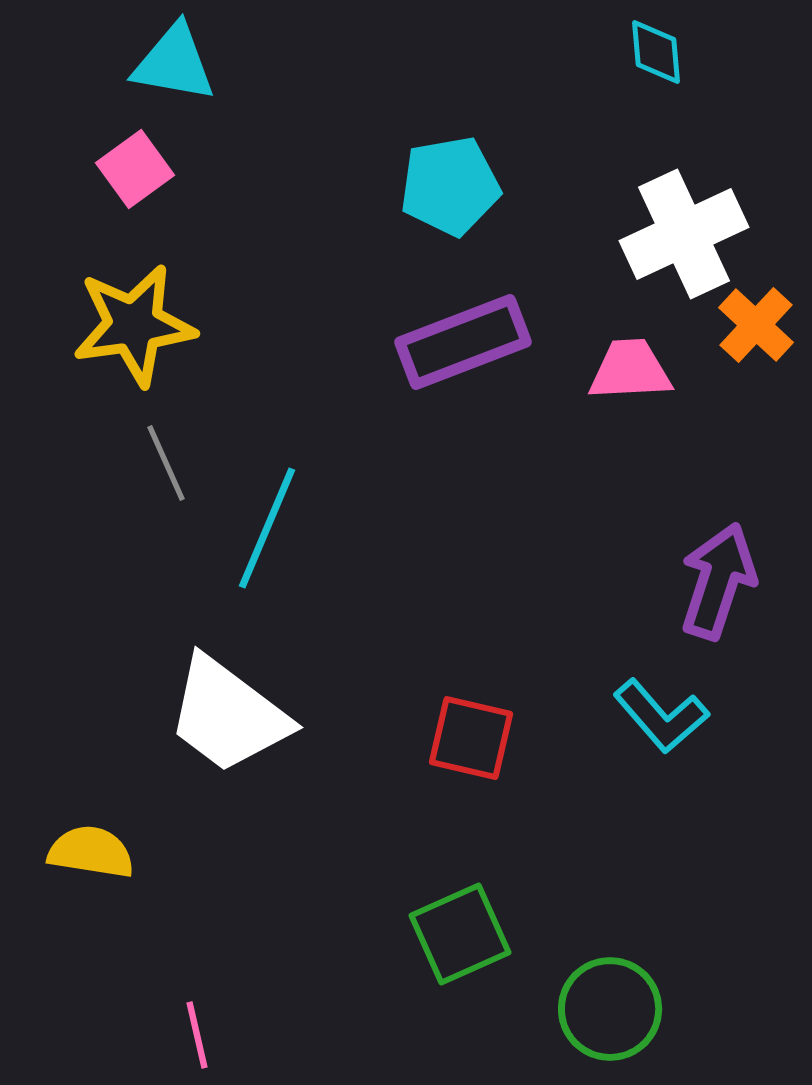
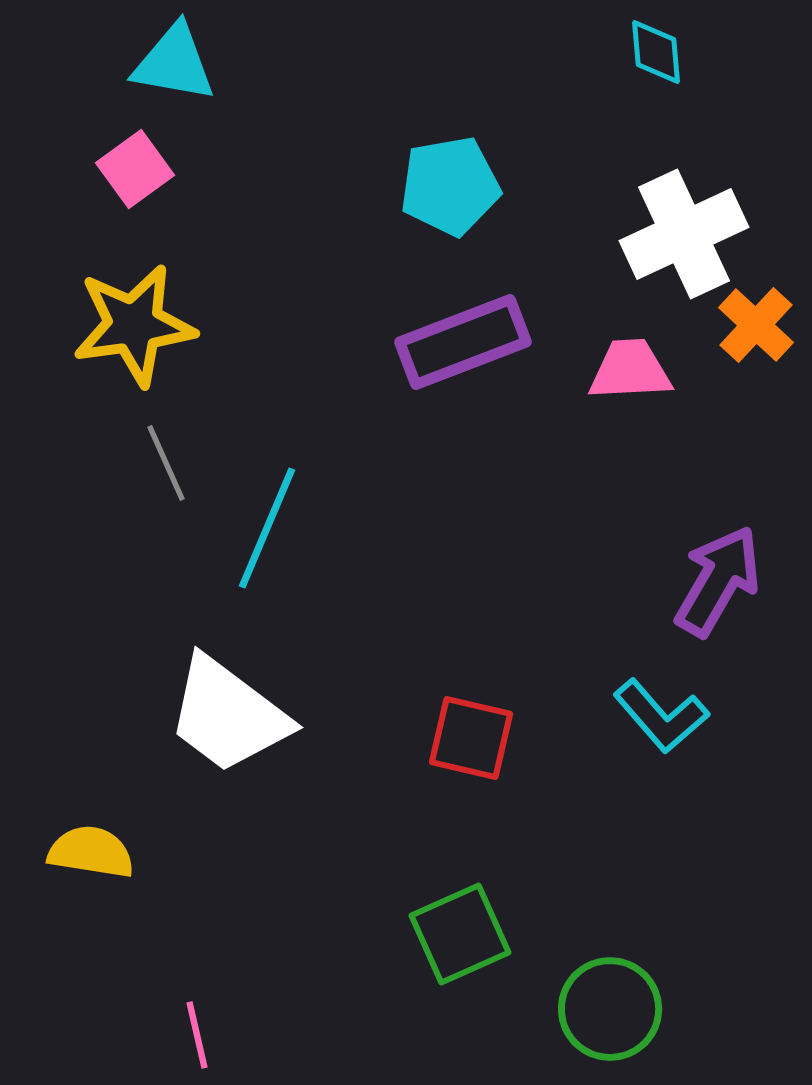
purple arrow: rotated 12 degrees clockwise
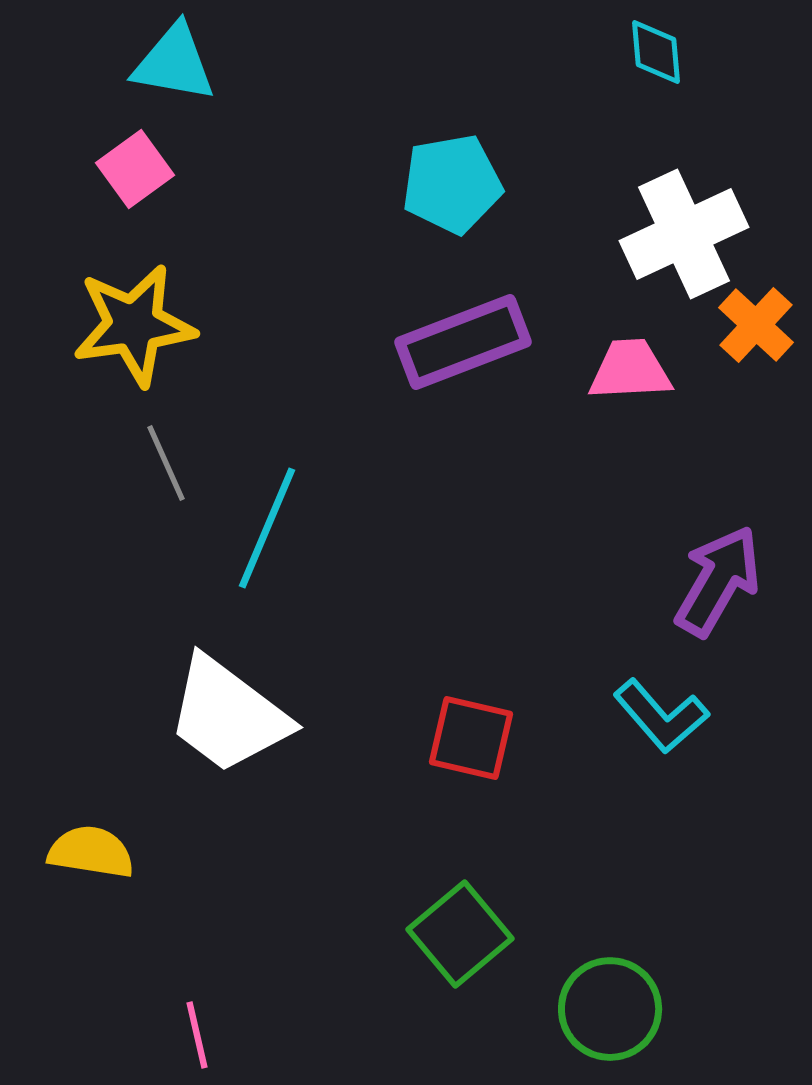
cyan pentagon: moved 2 px right, 2 px up
green square: rotated 16 degrees counterclockwise
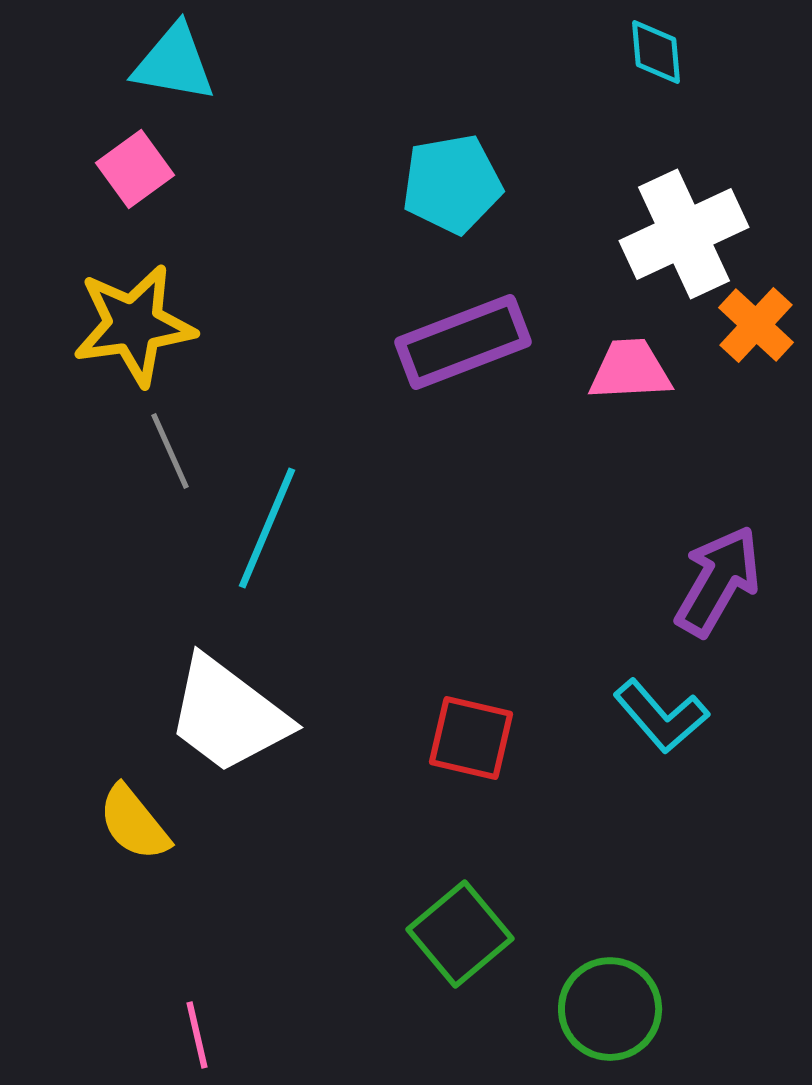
gray line: moved 4 px right, 12 px up
yellow semicircle: moved 43 px right, 29 px up; rotated 138 degrees counterclockwise
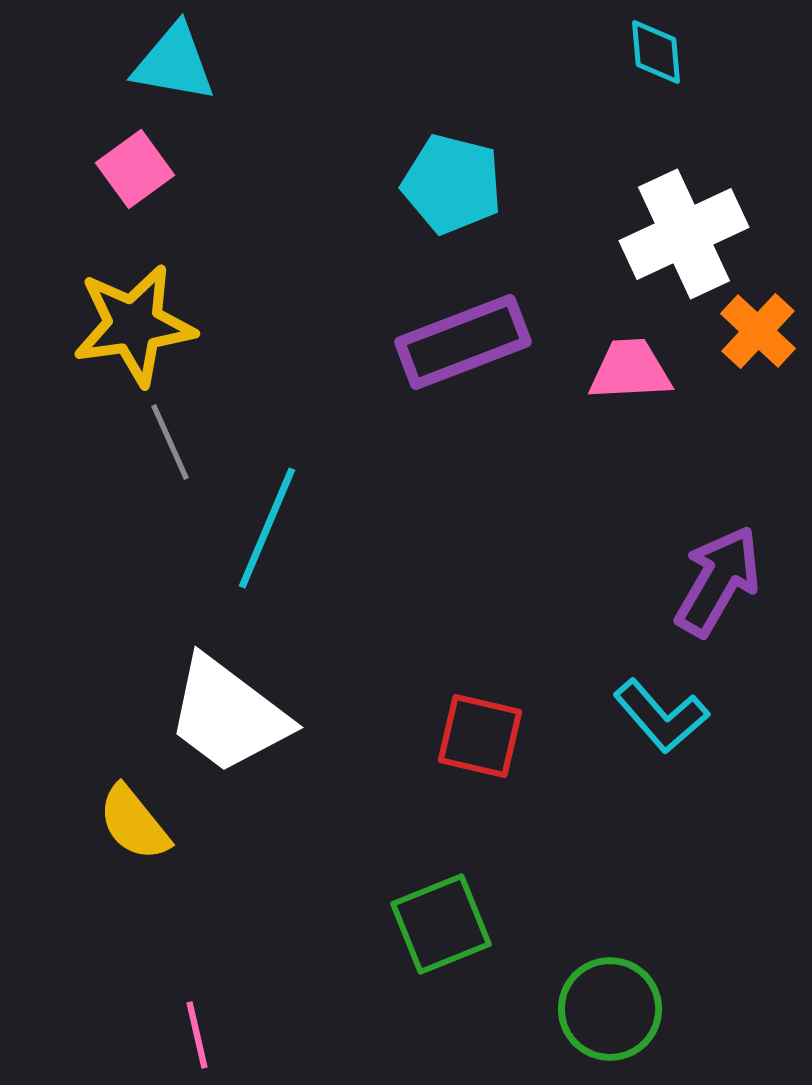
cyan pentagon: rotated 24 degrees clockwise
orange cross: moved 2 px right, 6 px down
gray line: moved 9 px up
red square: moved 9 px right, 2 px up
green square: moved 19 px left, 10 px up; rotated 18 degrees clockwise
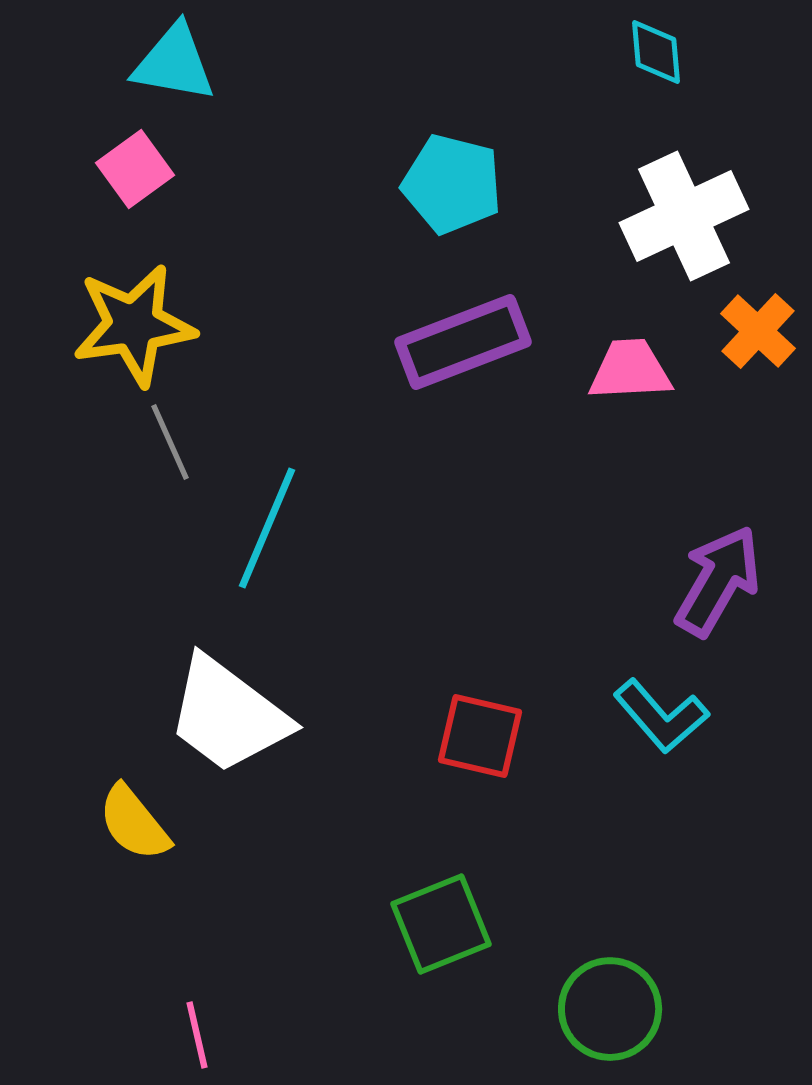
white cross: moved 18 px up
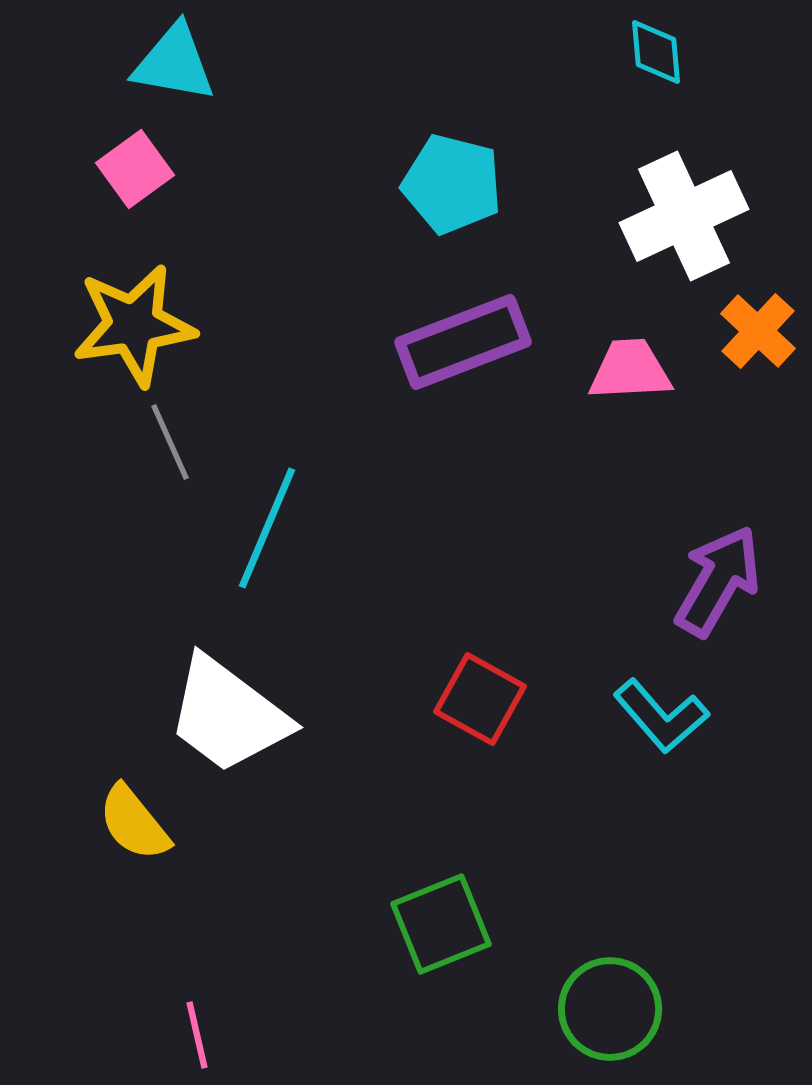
red square: moved 37 px up; rotated 16 degrees clockwise
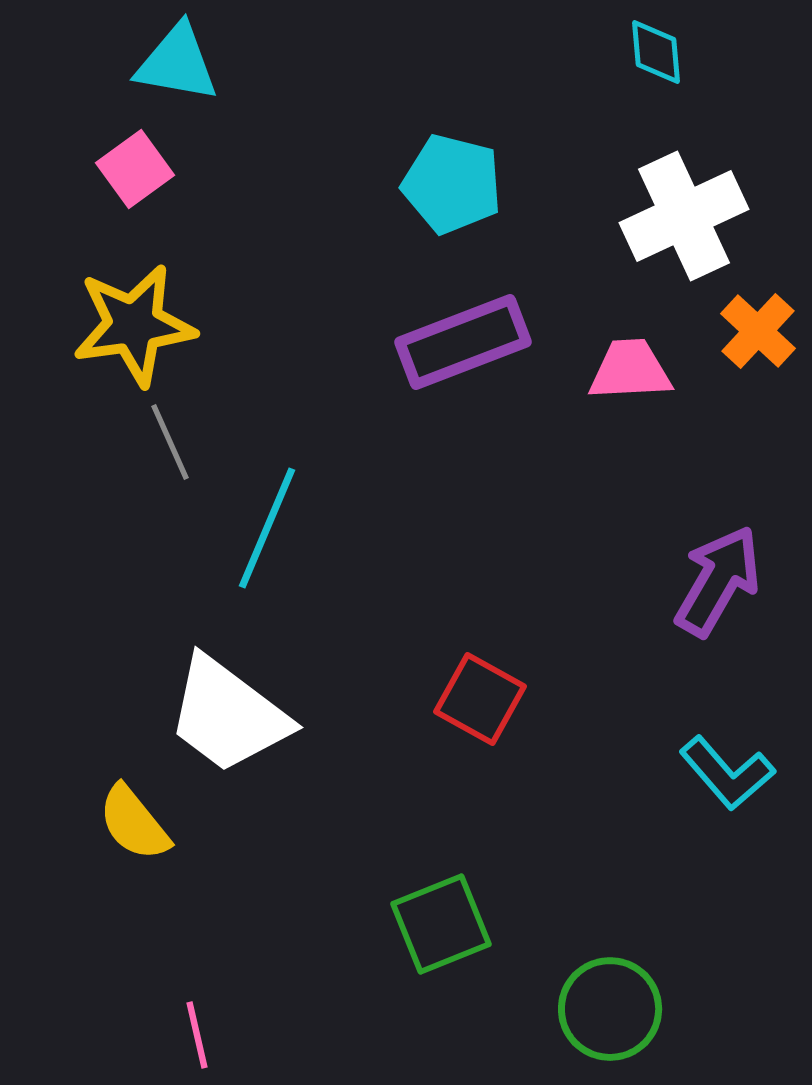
cyan triangle: moved 3 px right
cyan L-shape: moved 66 px right, 57 px down
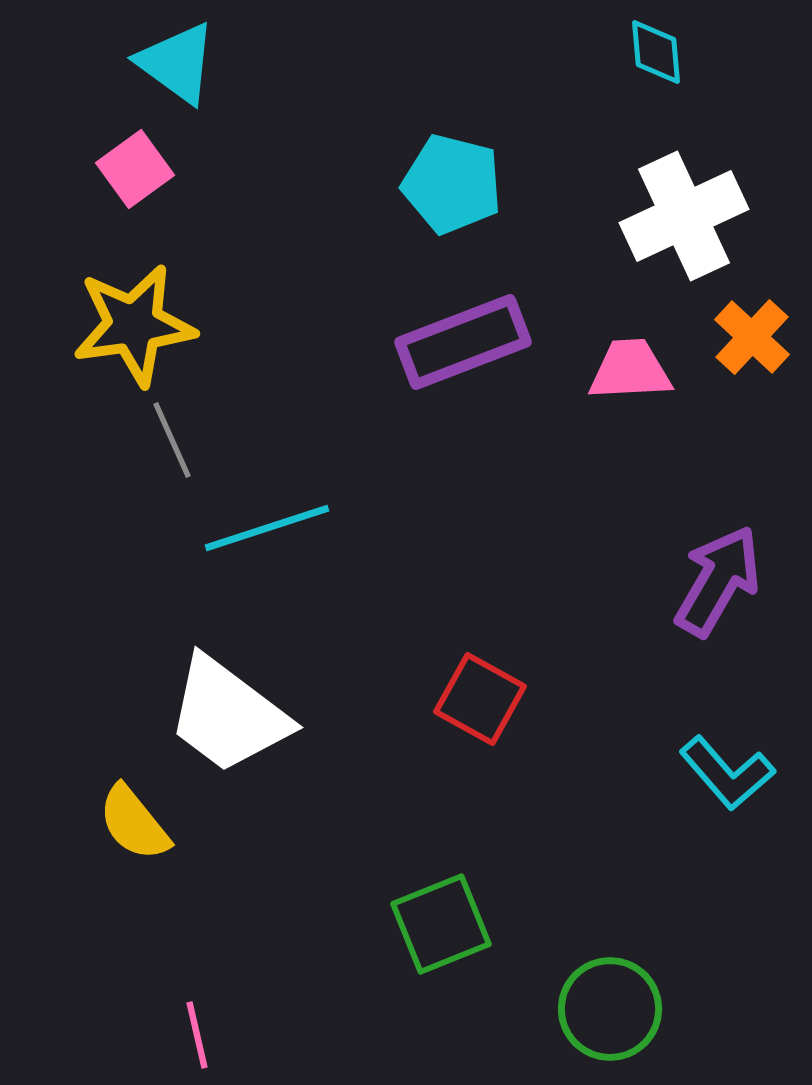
cyan triangle: rotated 26 degrees clockwise
orange cross: moved 6 px left, 6 px down
gray line: moved 2 px right, 2 px up
cyan line: rotated 49 degrees clockwise
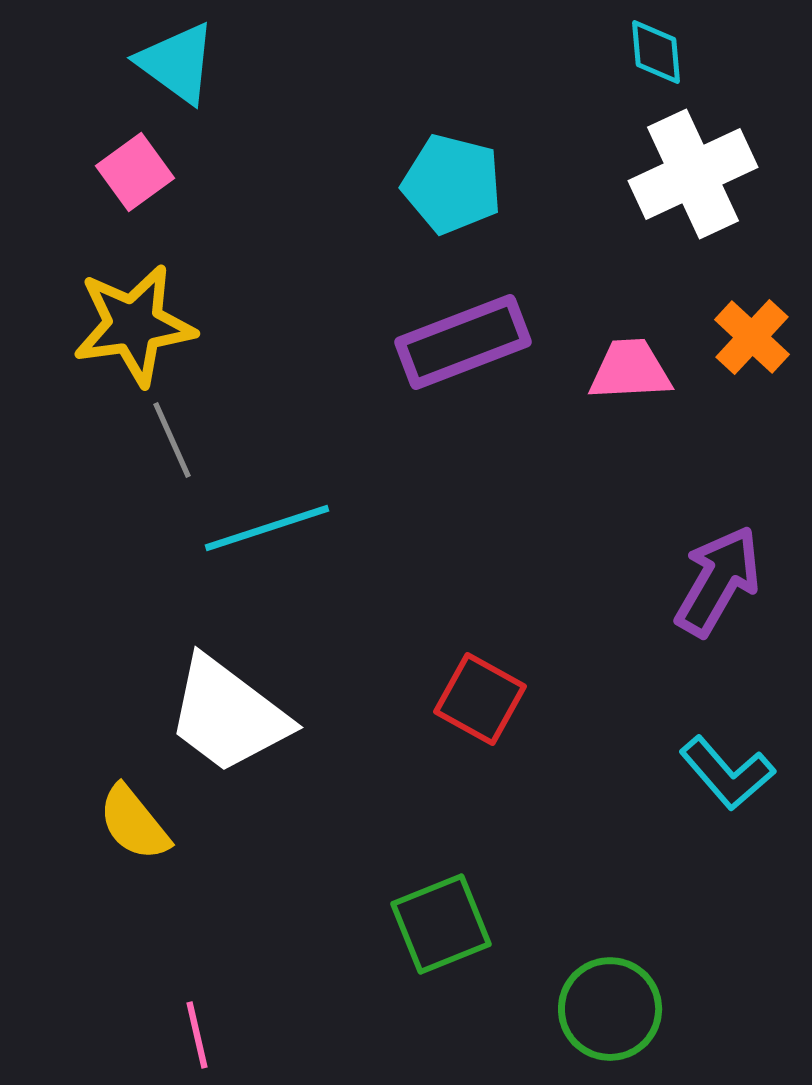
pink square: moved 3 px down
white cross: moved 9 px right, 42 px up
